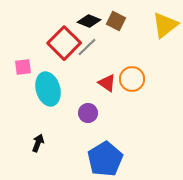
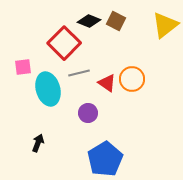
gray line: moved 8 px left, 26 px down; rotated 30 degrees clockwise
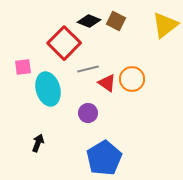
gray line: moved 9 px right, 4 px up
blue pentagon: moved 1 px left, 1 px up
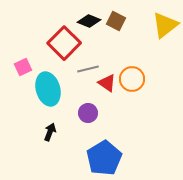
pink square: rotated 18 degrees counterclockwise
black arrow: moved 12 px right, 11 px up
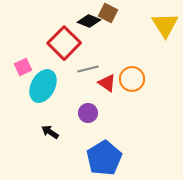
brown square: moved 8 px left, 8 px up
yellow triangle: rotated 24 degrees counterclockwise
cyan ellipse: moved 5 px left, 3 px up; rotated 44 degrees clockwise
black arrow: rotated 78 degrees counterclockwise
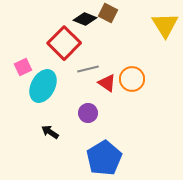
black diamond: moved 4 px left, 2 px up
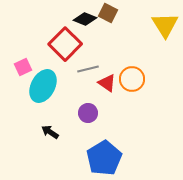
red square: moved 1 px right, 1 px down
